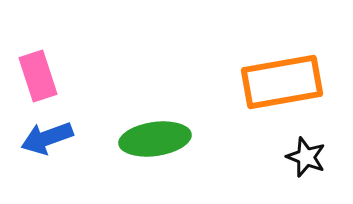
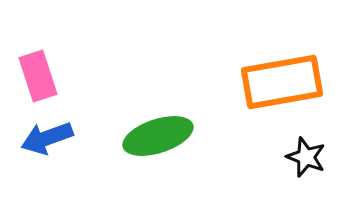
green ellipse: moved 3 px right, 3 px up; rotated 10 degrees counterclockwise
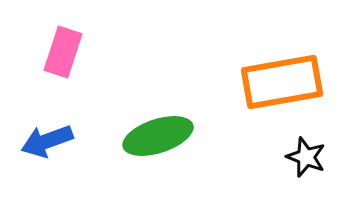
pink rectangle: moved 25 px right, 24 px up; rotated 36 degrees clockwise
blue arrow: moved 3 px down
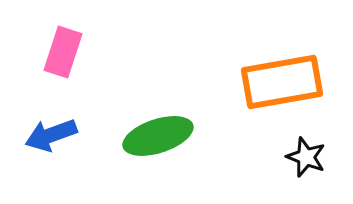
blue arrow: moved 4 px right, 6 px up
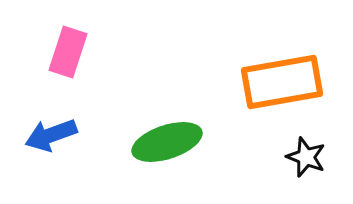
pink rectangle: moved 5 px right
green ellipse: moved 9 px right, 6 px down
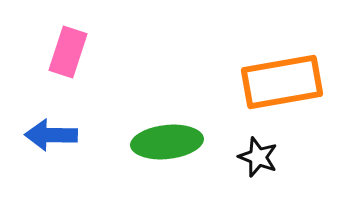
blue arrow: rotated 21 degrees clockwise
green ellipse: rotated 12 degrees clockwise
black star: moved 48 px left
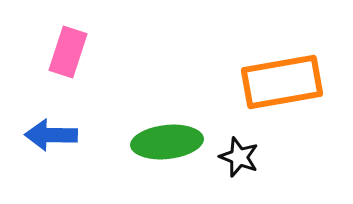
black star: moved 19 px left
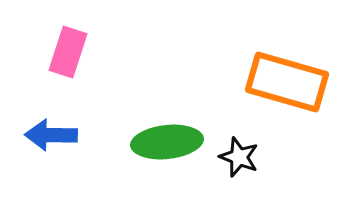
orange rectangle: moved 5 px right; rotated 26 degrees clockwise
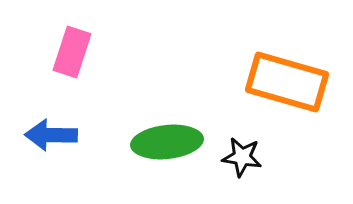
pink rectangle: moved 4 px right
black star: moved 3 px right; rotated 12 degrees counterclockwise
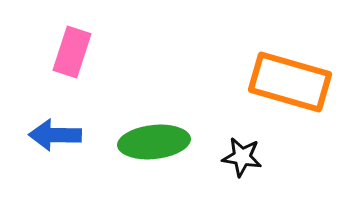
orange rectangle: moved 3 px right
blue arrow: moved 4 px right
green ellipse: moved 13 px left
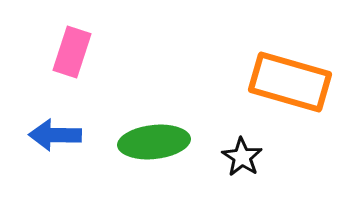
black star: rotated 24 degrees clockwise
